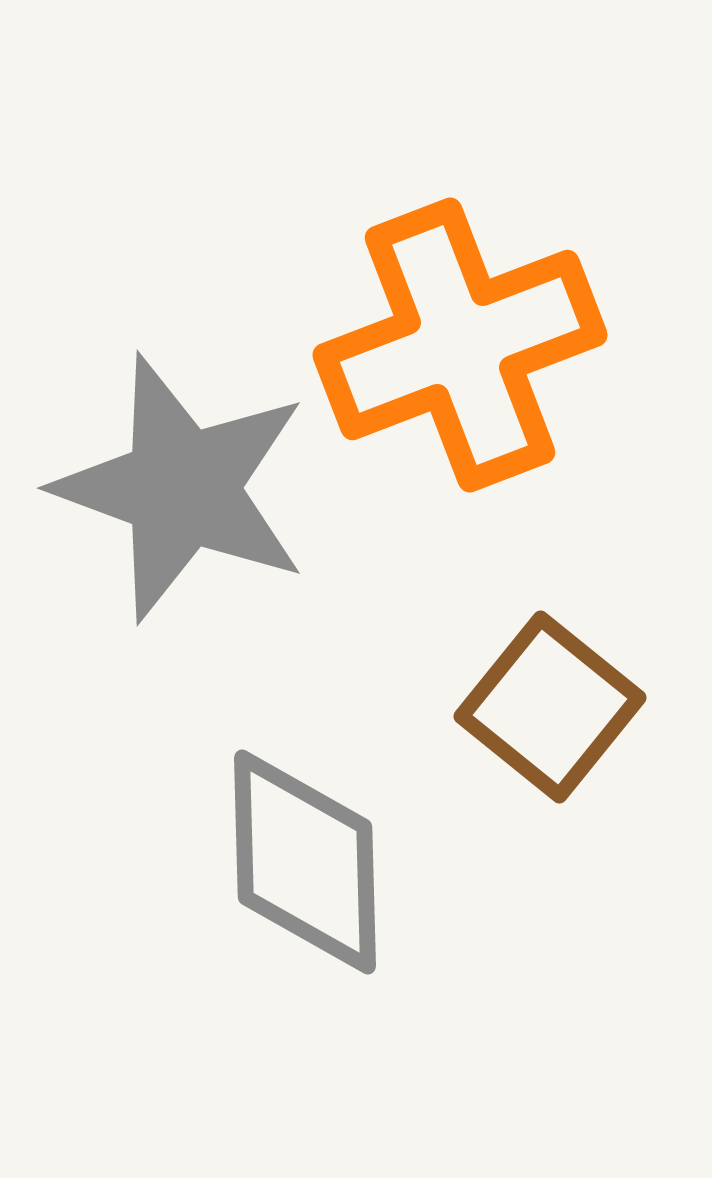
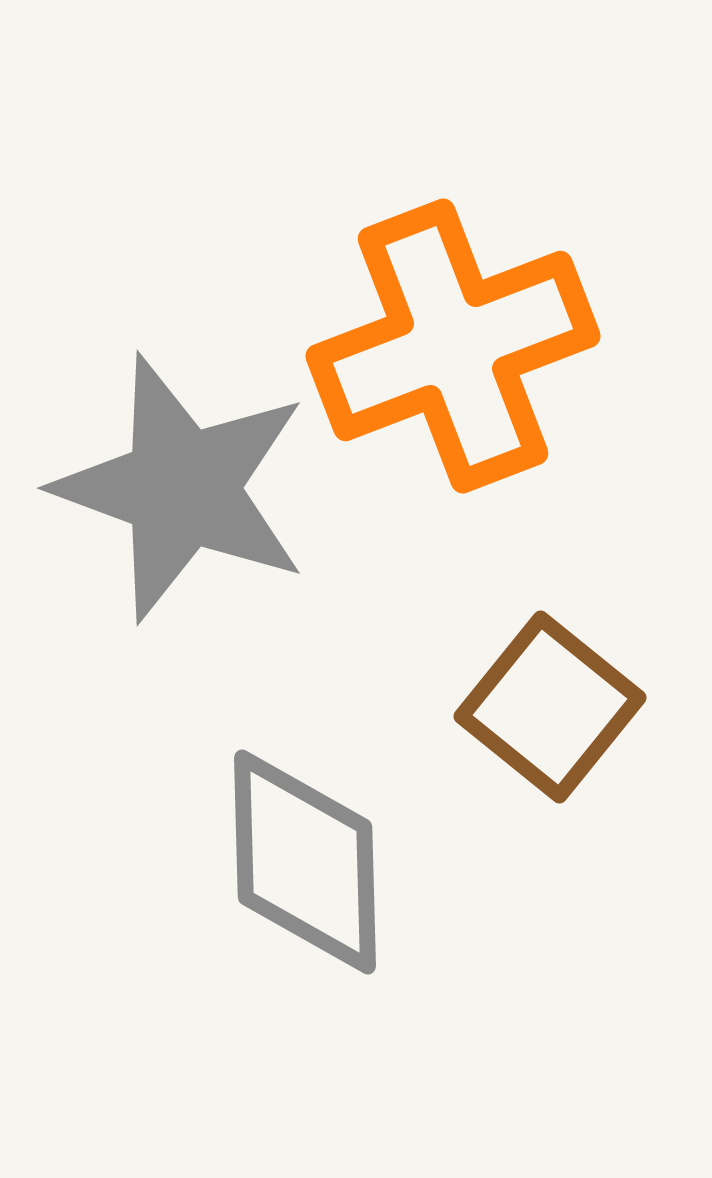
orange cross: moved 7 px left, 1 px down
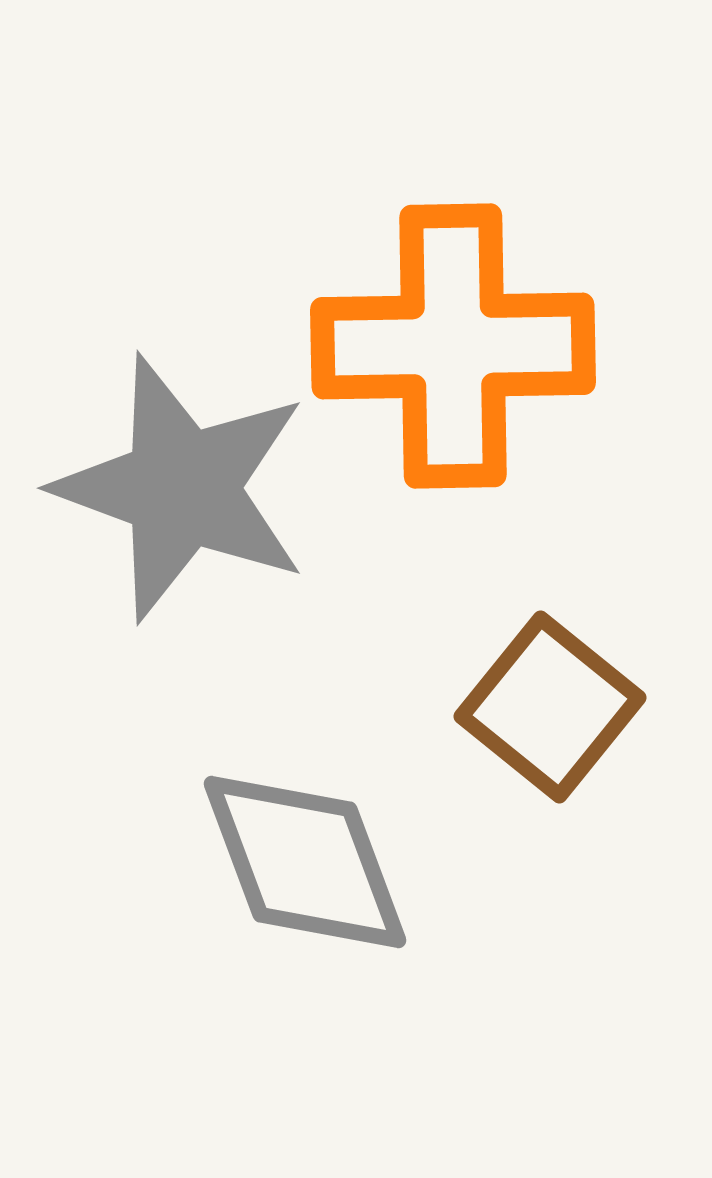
orange cross: rotated 20 degrees clockwise
gray diamond: rotated 19 degrees counterclockwise
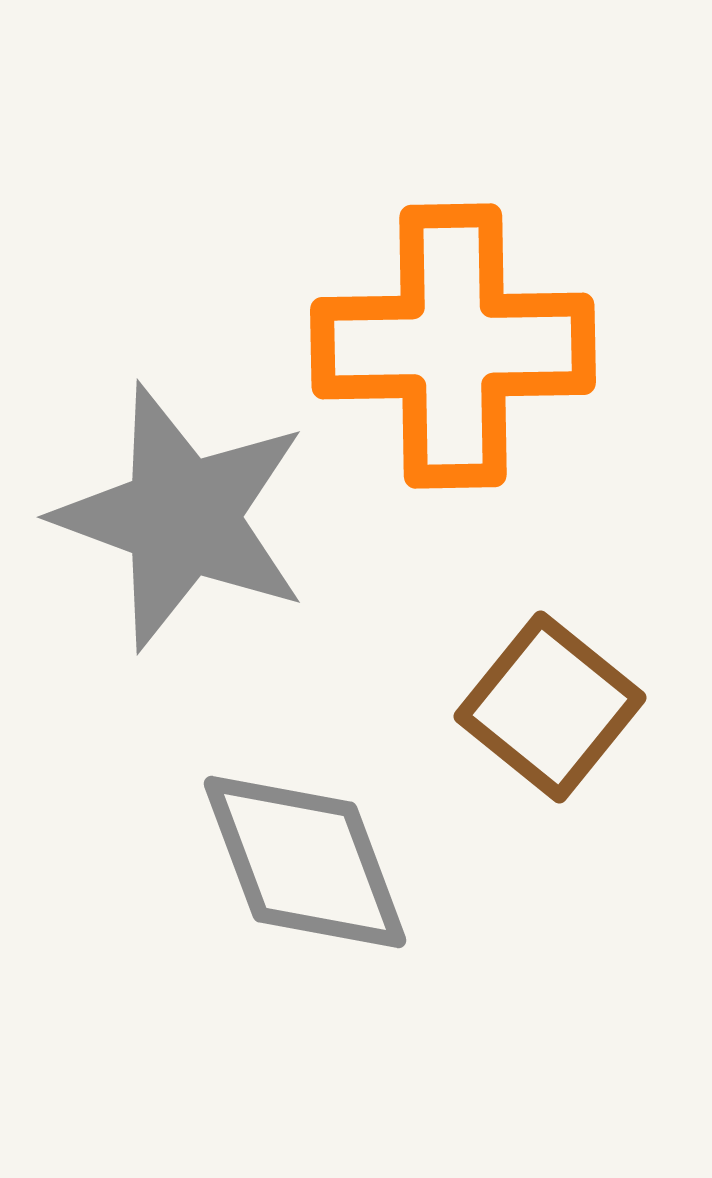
gray star: moved 29 px down
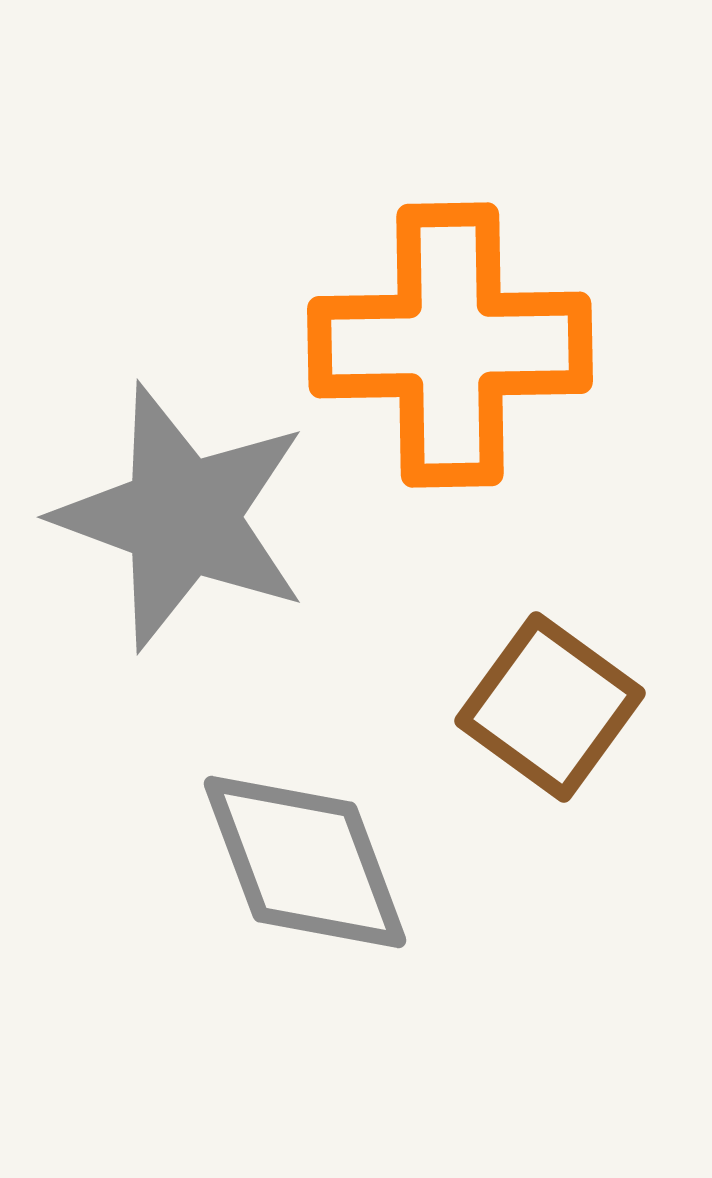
orange cross: moved 3 px left, 1 px up
brown square: rotated 3 degrees counterclockwise
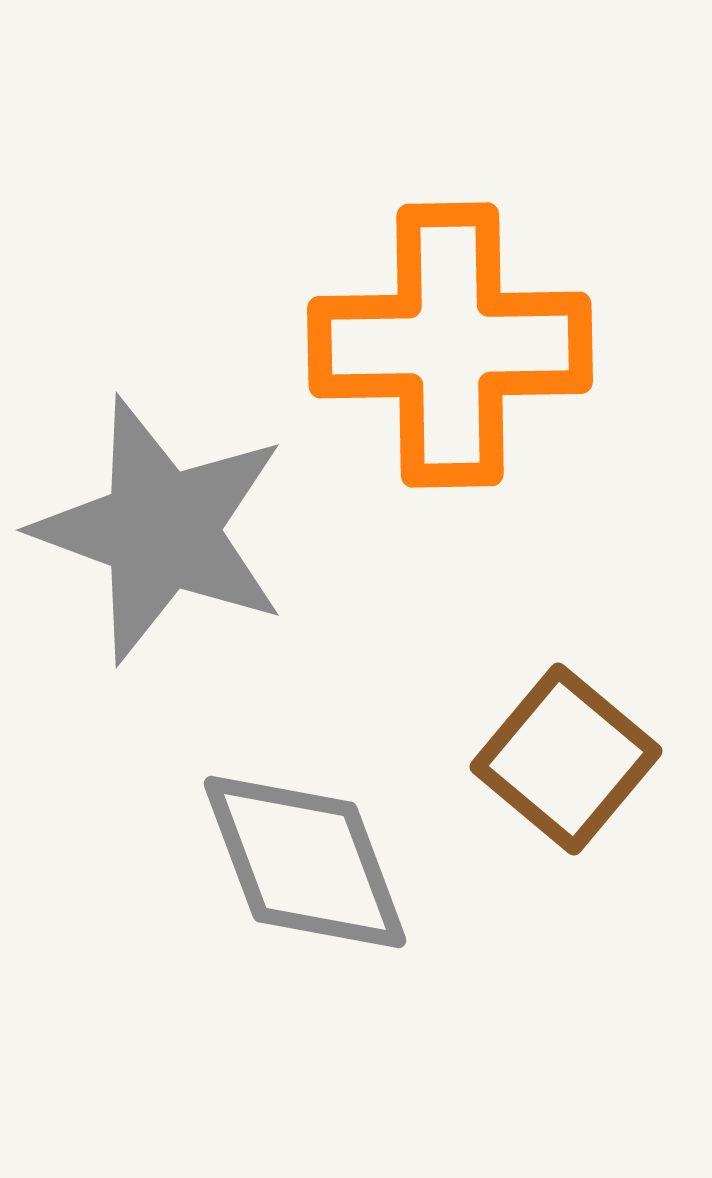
gray star: moved 21 px left, 13 px down
brown square: moved 16 px right, 52 px down; rotated 4 degrees clockwise
